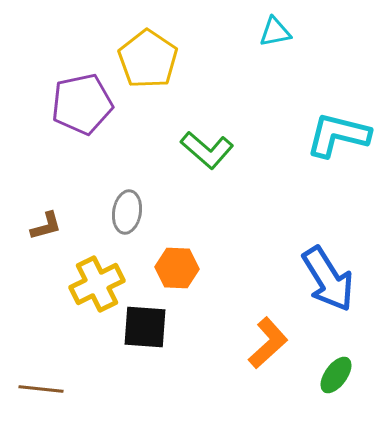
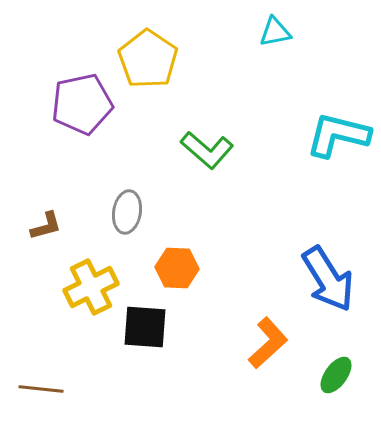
yellow cross: moved 6 px left, 3 px down
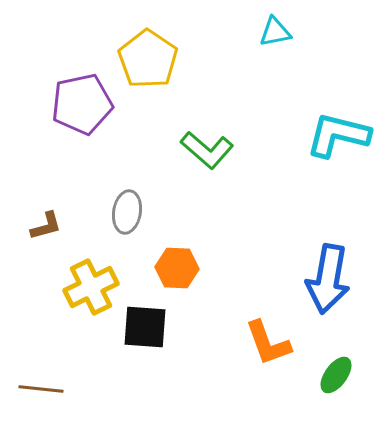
blue arrow: rotated 42 degrees clockwise
orange L-shape: rotated 112 degrees clockwise
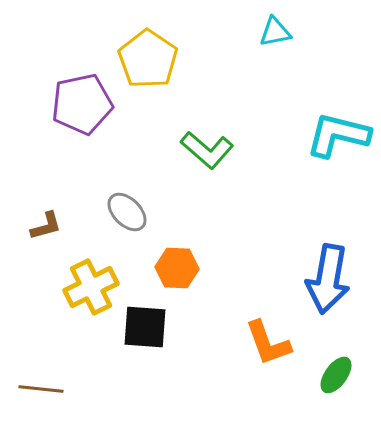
gray ellipse: rotated 54 degrees counterclockwise
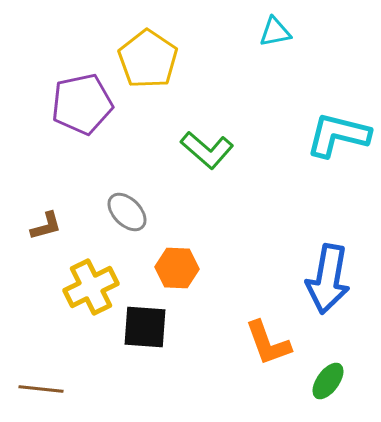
green ellipse: moved 8 px left, 6 px down
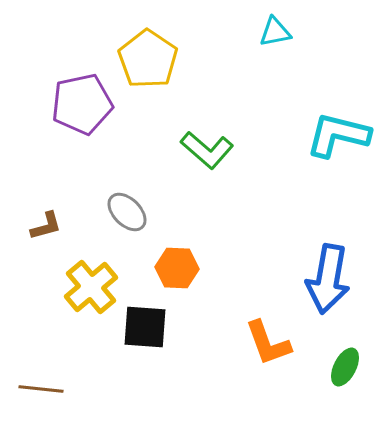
yellow cross: rotated 14 degrees counterclockwise
green ellipse: moved 17 px right, 14 px up; rotated 9 degrees counterclockwise
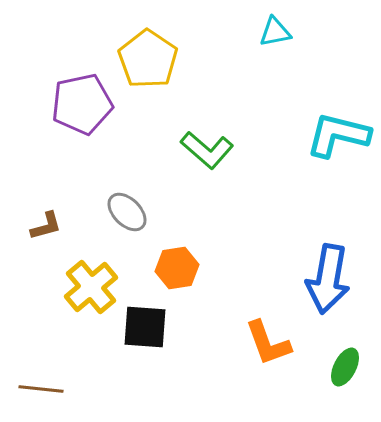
orange hexagon: rotated 12 degrees counterclockwise
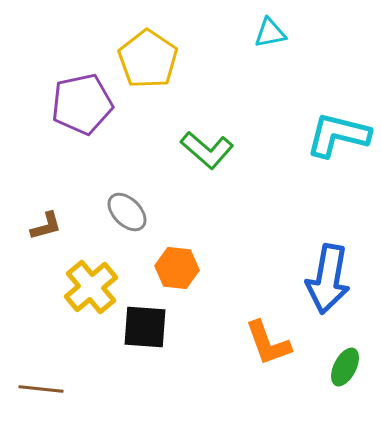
cyan triangle: moved 5 px left, 1 px down
orange hexagon: rotated 15 degrees clockwise
